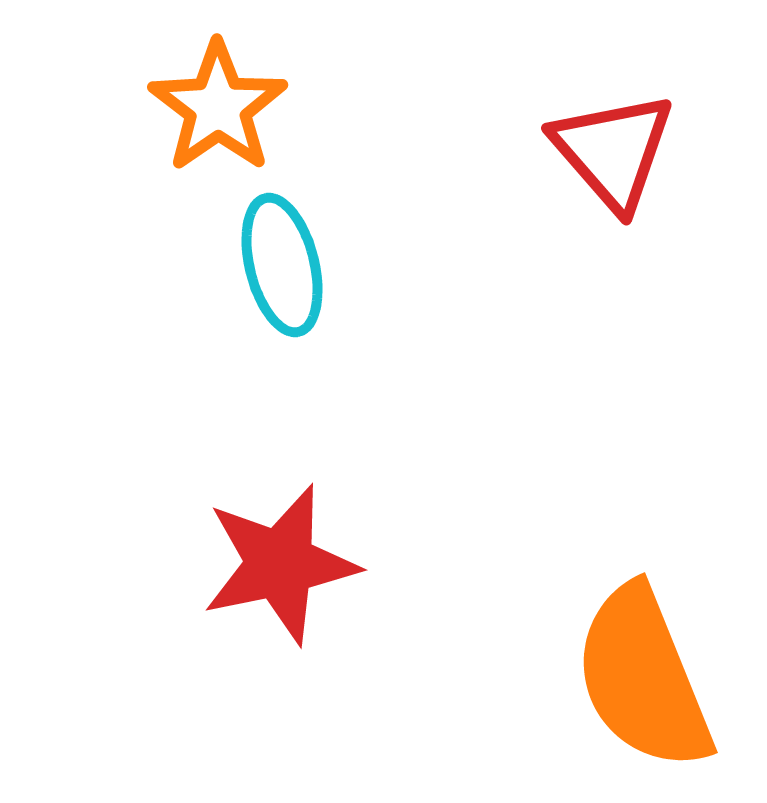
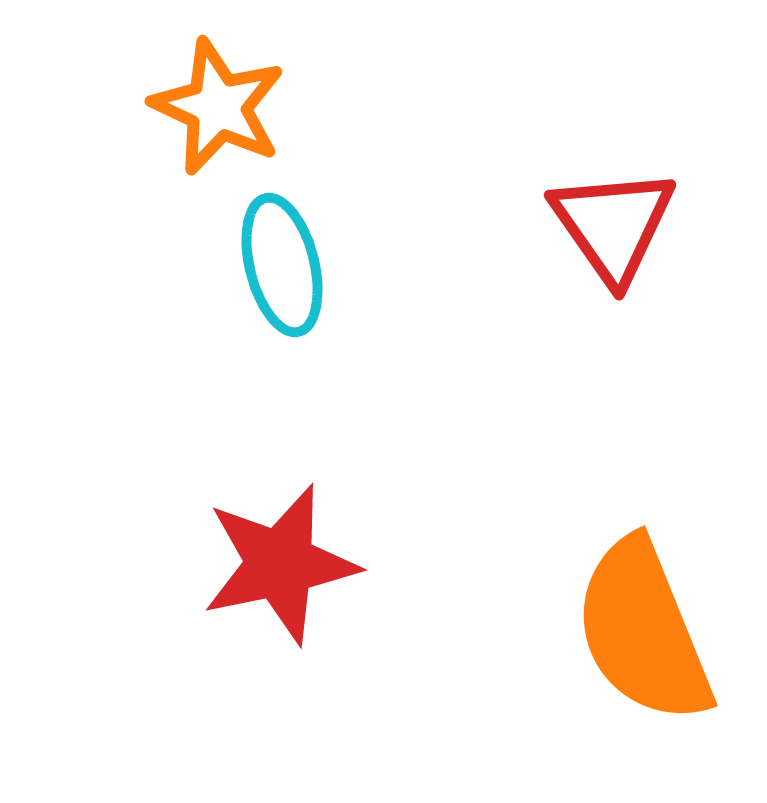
orange star: rotated 12 degrees counterclockwise
red triangle: moved 74 px down; rotated 6 degrees clockwise
orange semicircle: moved 47 px up
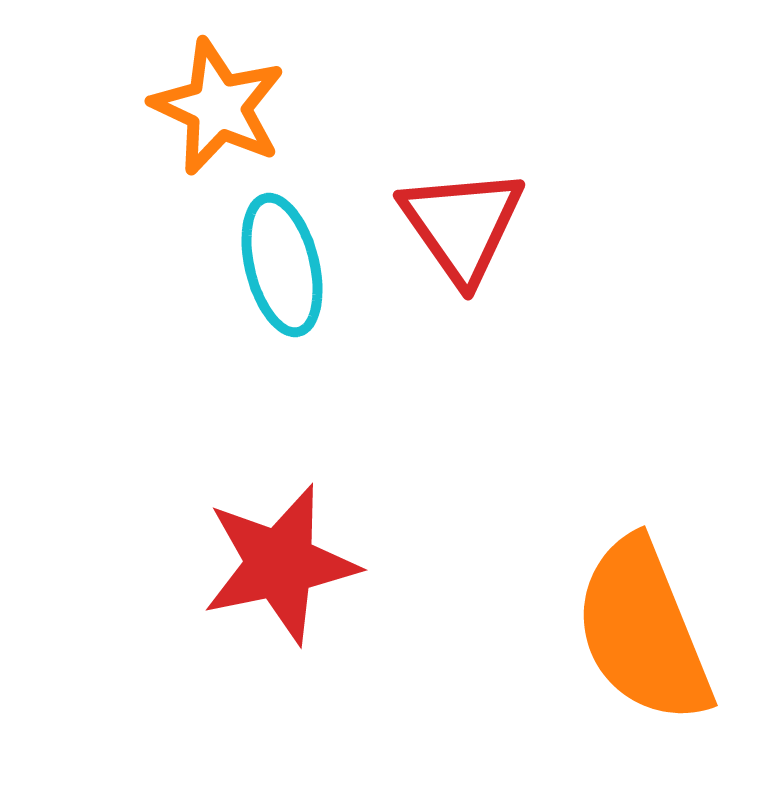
red triangle: moved 151 px left
